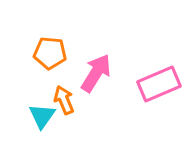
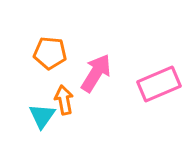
orange arrow: rotated 12 degrees clockwise
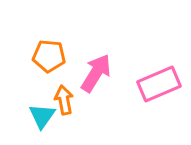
orange pentagon: moved 1 px left, 3 px down
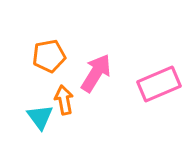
orange pentagon: rotated 16 degrees counterclockwise
cyan triangle: moved 2 px left, 1 px down; rotated 12 degrees counterclockwise
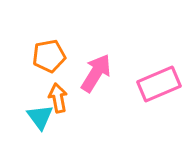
orange arrow: moved 6 px left, 2 px up
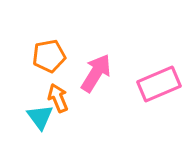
orange arrow: rotated 12 degrees counterclockwise
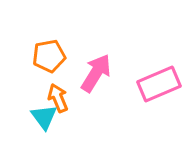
cyan triangle: moved 4 px right
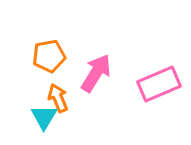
cyan triangle: rotated 8 degrees clockwise
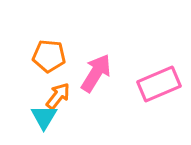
orange pentagon: rotated 16 degrees clockwise
orange arrow: moved 2 px up; rotated 60 degrees clockwise
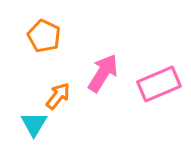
orange pentagon: moved 5 px left, 20 px up; rotated 20 degrees clockwise
pink arrow: moved 7 px right
cyan triangle: moved 10 px left, 7 px down
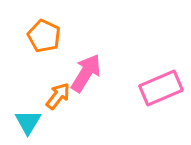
pink arrow: moved 17 px left
pink rectangle: moved 2 px right, 4 px down
cyan triangle: moved 6 px left, 2 px up
